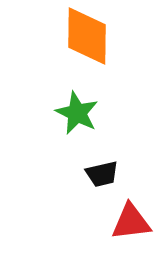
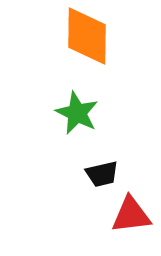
red triangle: moved 7 px up
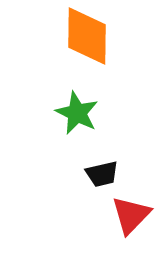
red triangle: rotated 39 degrees counterclockwise
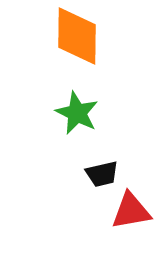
orange diamond: moved 10 px left
red triangle: moved 4 px up; rotated 36 degrees clockwise
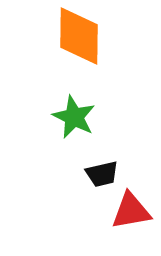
orange diamond: moved 2 px right
green star: moved 3 px left, 4 px down
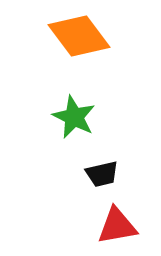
orange diamond: rotated 38 degrees counterclockwise
red triangle: moved 14 px left, 15 px down
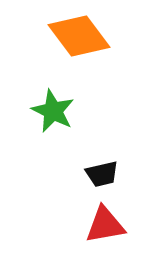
green star: moved 21 px left, 6 px up
red triangle: moved 12 px left, 1 px up
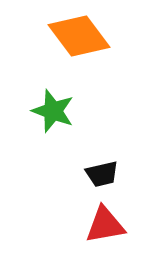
green star: rotated 6 degrees counterclockwise
